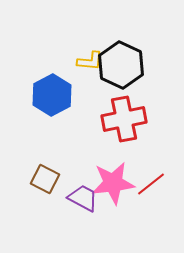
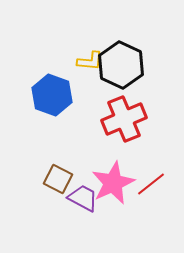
blue hexagon: rotated 12 degrees counterclockwise
red cross: rotated 12 degrees counterclockwise
brown square: moved 13 px right
pink star: rotated 18 degrees counterclockwise
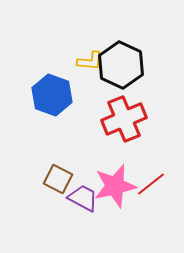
pink star: moved 2 px right, 3 px down; rotated 12 degrees clockwise
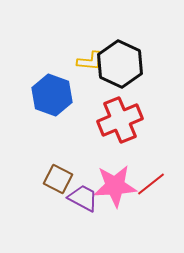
black hexagon: moved 1 px left, 1 px up
red cross: moved 4 px left, 1 px down
pink star: rotated 9 degrees clockwise
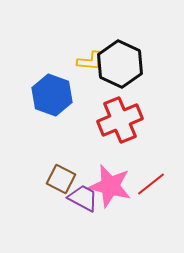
brown square: moved 3 px right
pink star: moved 5 px left; rotated 18 degrees clockwise
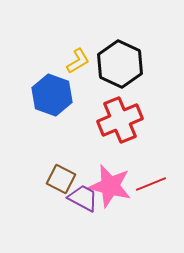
yellow L-shape: moved 12 px left; rotated 36 degrees counterclockwise
red line: rotated 16 degrees clockwise
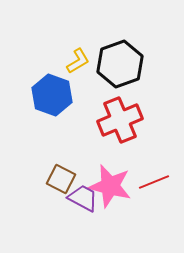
black hexagon: rotated 15 degrees clockwise
red line: moved 3 px right, 2 px up
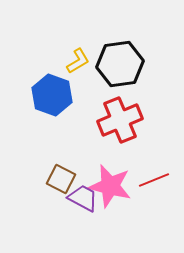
black hexagon: rotated 12 degrees clockwise
red line: moved 2 px up
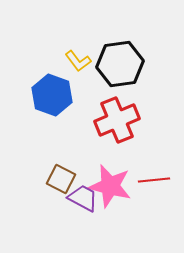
yellow L-shape: rotated 84 degrees clockwise
red cross: moved 3 px left
red line: rotated 16 degrees clockwise
